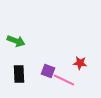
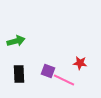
green arrow: rotated 36 degrees counterclockwise
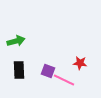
black rectangle: moved 4 px up
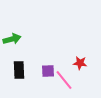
green arrow: moved 4 px left, 2 px up
purple square: rotated 24 degrees counterclockwise
pink line: rotated 25 degrees clockwise
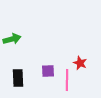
red star: rotated 16 degrees clockwise
black rectangle: moved 1 px left, 8 px down
pink line: moved 3 px right; rotated 40 degrees clockwise
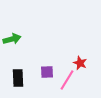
purple square: moved 1 px left, 1 px down
pink line: rotated 30 degrees clockwise
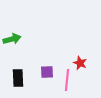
pink line: rotated 25 degrees counterclockwise
